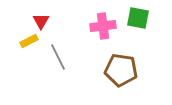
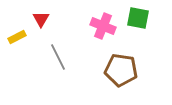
red triangle: moved 2 px up
pink cross: rotated 30 degrees clockwise
yellow rectangle: moved 12 px left, 4 px up
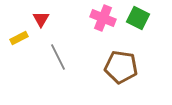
green square: rotated 15 degrees clockwise
pink cross: moved 8 px up
yellow rectangle: moved 2 px right, 1 px down
brown pentagon: moved 3 px up
